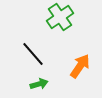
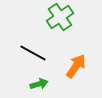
black line: moved 1 px up; rotated 20 degrees counterclockwise
orange arrow: moved 4 px left
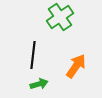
black line: moved 2 px down; rotated 68 degrees clockwise
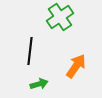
black line: moved 3 px left, 4 px up
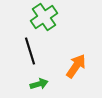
green cross: moved 16 px left
black line: rotated 24 degrees counterclockwise
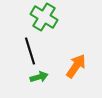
green cross: rotated 24 degrees counterclockwise
green arrow: moved 7 px up
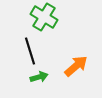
orange arrow: rotated 15 degrees clockwise
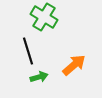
black line: moved 2 px left
orange arrow: moved 2 px left, 1 px up
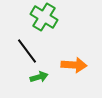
black line: moved 1 px left; rotated 20 degrees counterclockwise
orange arrow: rotated 45 degrees clockwise
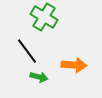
green arrow: rotated 30 degrees clockwise
